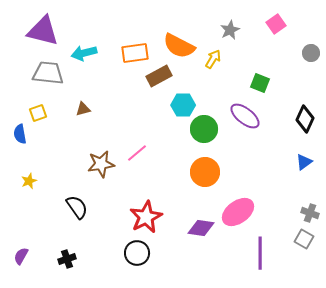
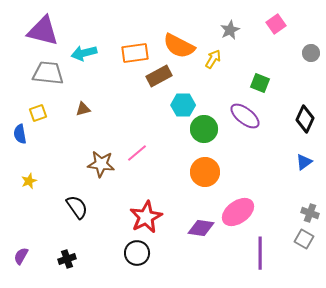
brown star: rotated 16 degrees clockwise
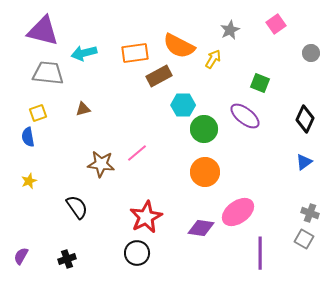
blue semicircle: moved 8 px right, 3 px down
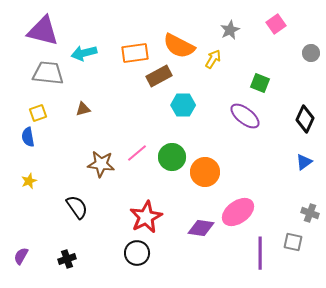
green circle: moved 32 px left, 28 px down
gray square: moved 11 px left, 3 px down; rotated 18 degrees counterclockwise
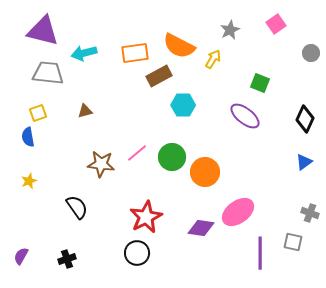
brown triangle: moved 2 px right, 2 px down
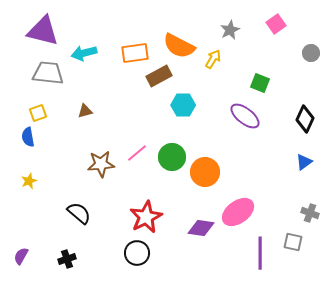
brown star: rotated 12 degrees counterclockwise
black semicircle: moved 2 px right, 6 px down; rotated 15 degrees counterclockwise
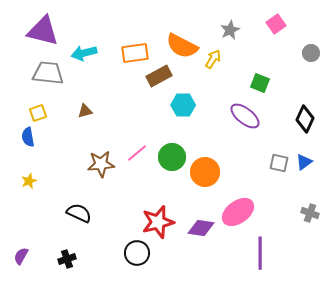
orange semicircle: moved 3 px right
black semicircle: rotated 15 degrees counterclockwise
red star: moved 12 px right, 5 px down; rotated 12 degrees clockwise
gray square: moved 14 px left, 79 px up
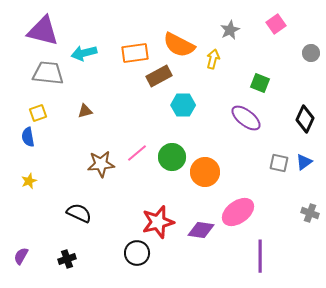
orange semicircle: moved 3 px left, 1 px up
yellow arrow: rotated 18 degrees counterclockwise
purple ellipse: moved 1 px right, 2 px down
purple diamond: moved 2 px down
purple line: moved 3 px down
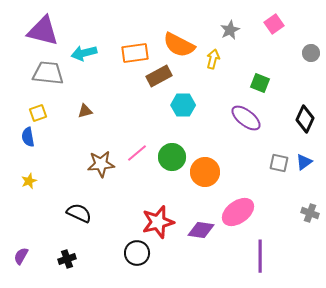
pink square: moved 2 px left
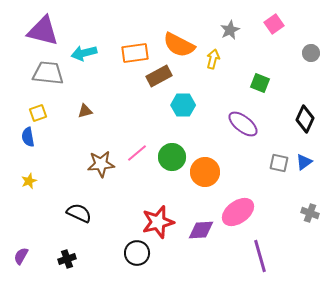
purple ellipse: moved 3 px left, 6 px down
purple diamond: rotated 12 degrees counterclockwise
purple line: rotated 16 degrees counterclockwise
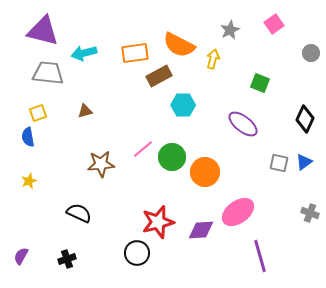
pink line: moved 6 px right, 4 px up
